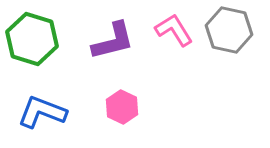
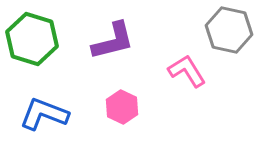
pink L-shape: moved 13 px right, 41 px down
blue L-shape: moved 2 px right, 2 px down
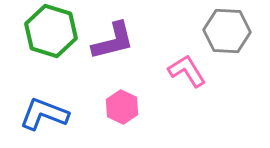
gray hexagon: moved 2 px left, 1 px down; rotated 9 degrees counterclockwise
green hexagon: moved 19 px right, 8 px up
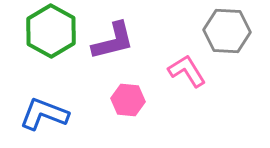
green hexagon: rotated 12 degrees clockwise
pink hexagon: moved 6 px right, 7 px up; rotated 20 degrees counterclockwise
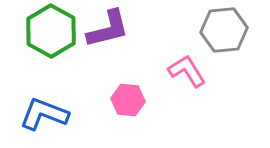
gray hexagon: moved 3 px left, 1 px up; rotated 9 degrees counterclockwise
purple L-shape: moved 5 px left, 12 px up
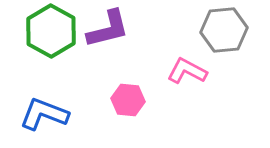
pink L-shape: rotated 30 degrees counterclockwise
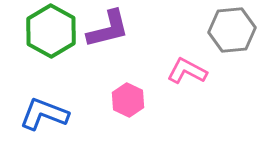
gray hexagon: moved 8 px right
pink hexagon: rotated 20 degrees clockwise
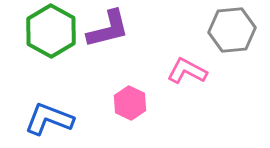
pink hexagon: moved 2 px right, 3 px down
blue L-shape: moved 5 px right, 5 px down
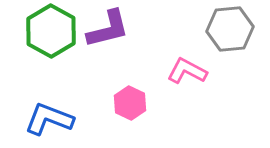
gray hexagon: moved 2 px left, 1 px up
